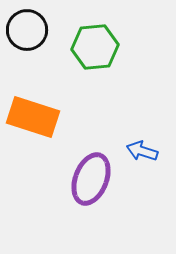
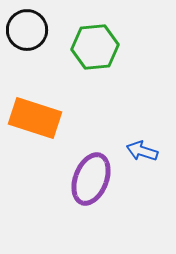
orange rectangle: moved 2 px right, 1 px down
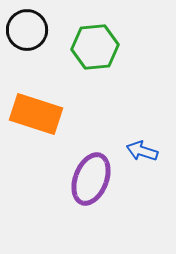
orange rectangle: moved 1 px right, 4 px up
